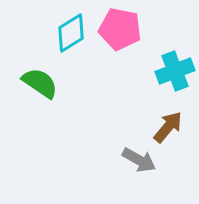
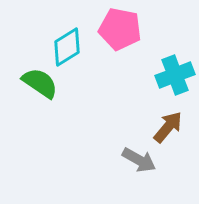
cyan diamond: moved 4 px left, 14 px down
cyan cross: moved 4 px down
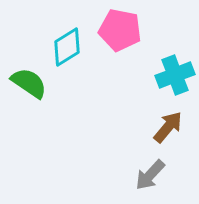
pink pentagon: moved 1 px down
green semicircle: moved 11 px left
gray arrow: moved 11 px right, 15 px down; rotated 104 degrees clockwise
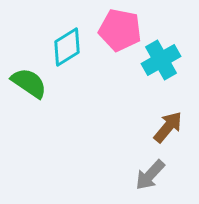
cyan cross: moved 14 px left, 15 px up; rotated 9 degrees counterclockwise
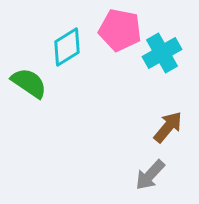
cyan cross: moved 1 px right, 7 px up
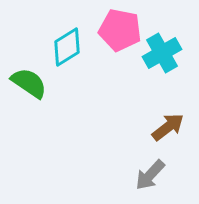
brown arrow: rotated 12 degrees clockwise
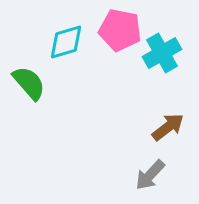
cyan diamond: moved 1 px left, 5 px up; rotated 15 degrees clockwise
green semicircle: rotated 15 degrees clockwise
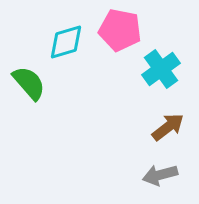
cyan cross: moved 1 px left, 16 px down; rotated 6 degrees counterclockwise
gray arrow: moved 10 px right; rotated 32 degrees clockwise
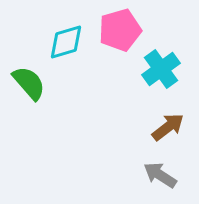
pink pentagon: rotated 27 degrees counterclockwise
gray arrow: rotated 48 degrees clockwise
